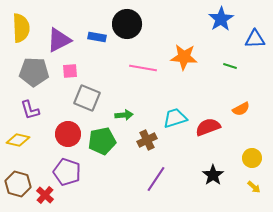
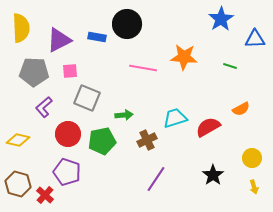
purple L-shape: moved 14 px right, 3 px up; rotated 65 degrees clockwise
red semicircle: rotated 10 degrees counterclockwise
yellow arrow: rotated 32 degrees clockwise
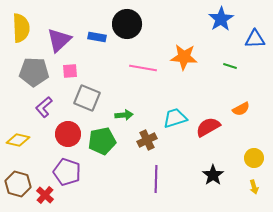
purple triangle: rotated 16 degrees counterclockwise
yellow circle: moved 2 px right
purple line: rotated 32 degrees counterclockwise
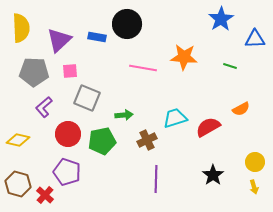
yellow circle: moved 1 px right, 4 px down
